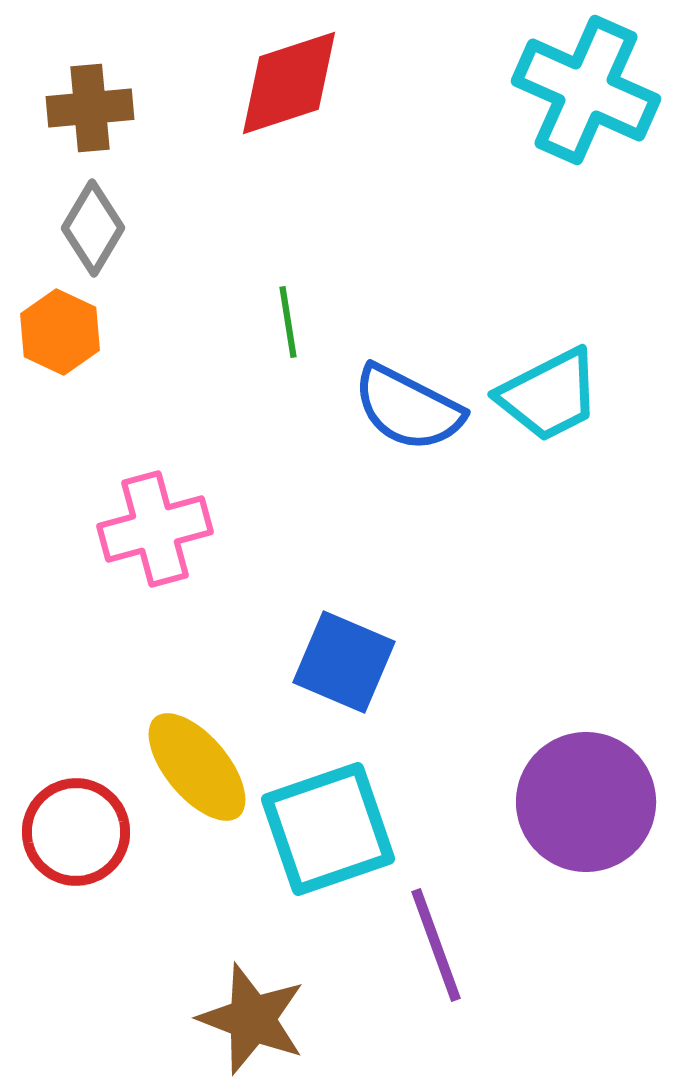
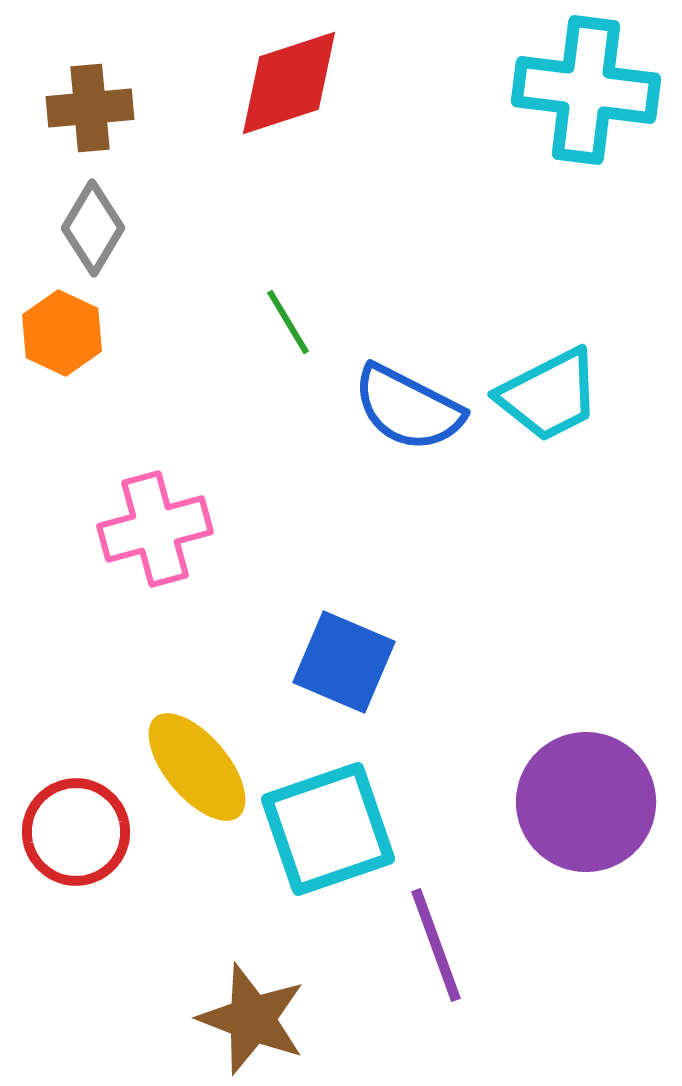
cyan cross: rotated 17 degrees counterclockwise
green line: rotated 22 degrees counterclockwise
orange hexagon: moved 2 px right, 1 px down
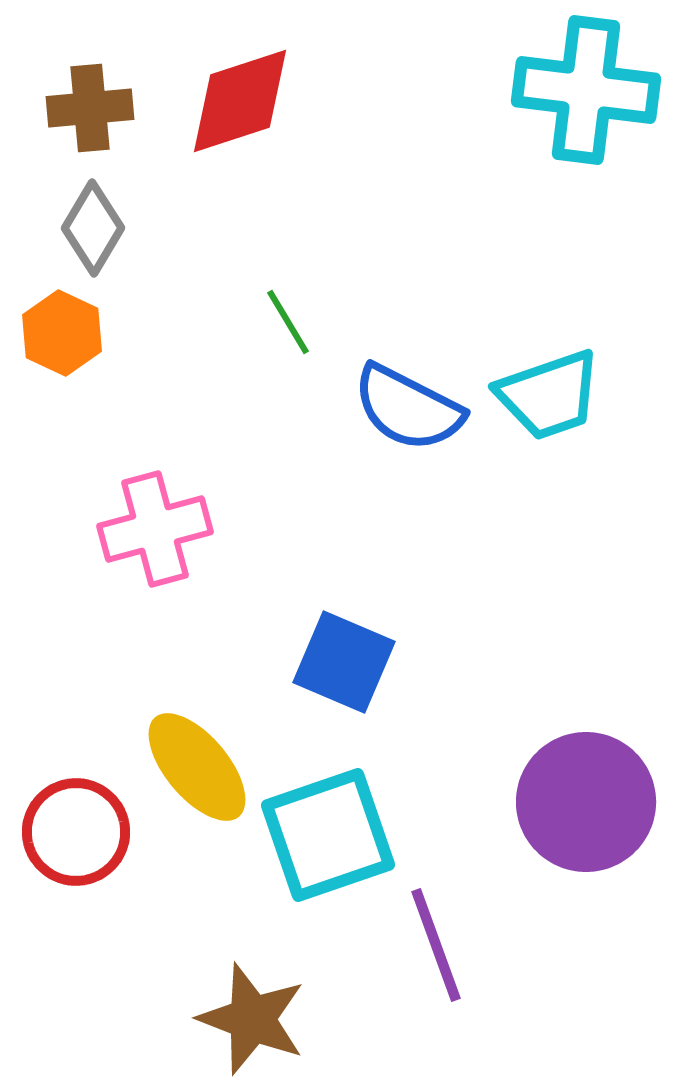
red diamond: moved 49 px left, 18 px down
cyan trapezoid: rotated 8 degrees clockwise
cyan square: moved 6 px down
